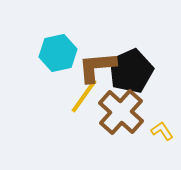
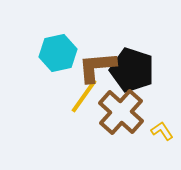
black pentagon: moved 1 px right, 1 px up; rotated 30 degrees counterclockwise
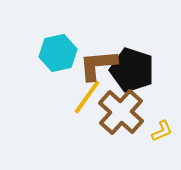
brown L-shape: moved 1 px right, 2 px up
yellow line: moved 3 px right, 1 px down
yellow L-shape: rotated 100 degrees clockwise
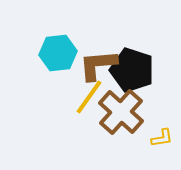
cyan hexagon: rotated 6 degrees clockwise
yellow line: moved 2 px right
yellow L-shape: moved 7 px down; rotated 15 degrees clockwise
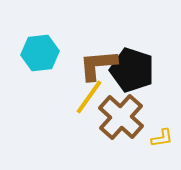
cyan hexagon: moved 18 px left
brown cross: moved 5 px down
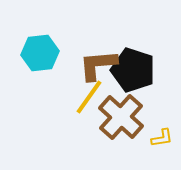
black pentagon: moved 1 px right
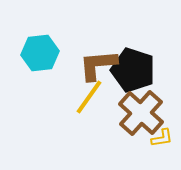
brown cross: moved 20 px right, 4 px up
